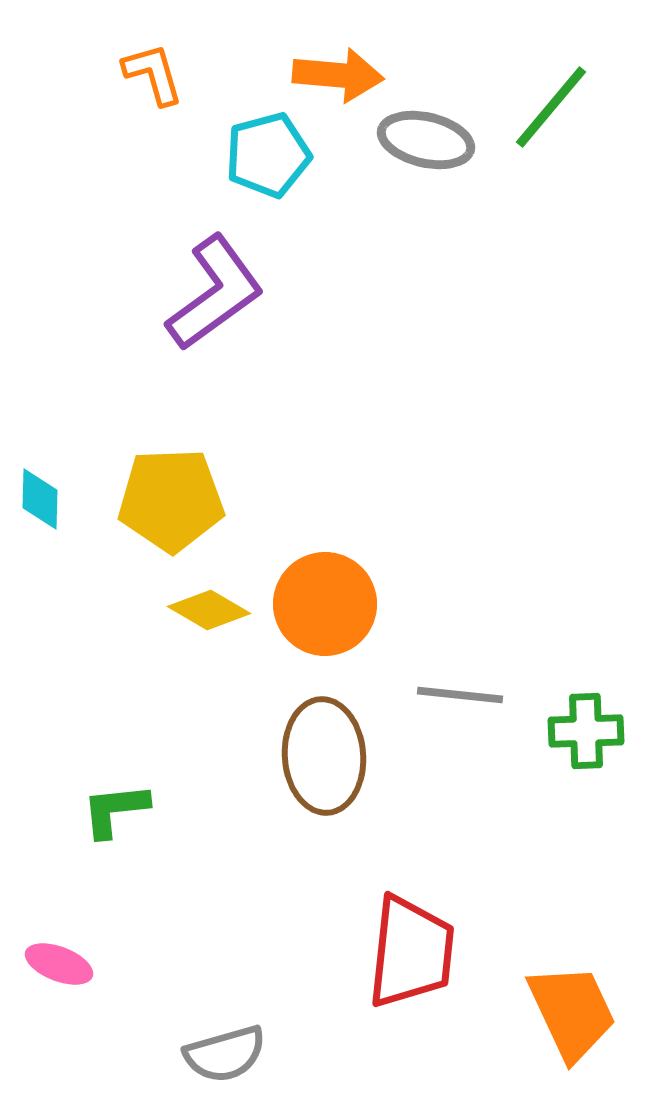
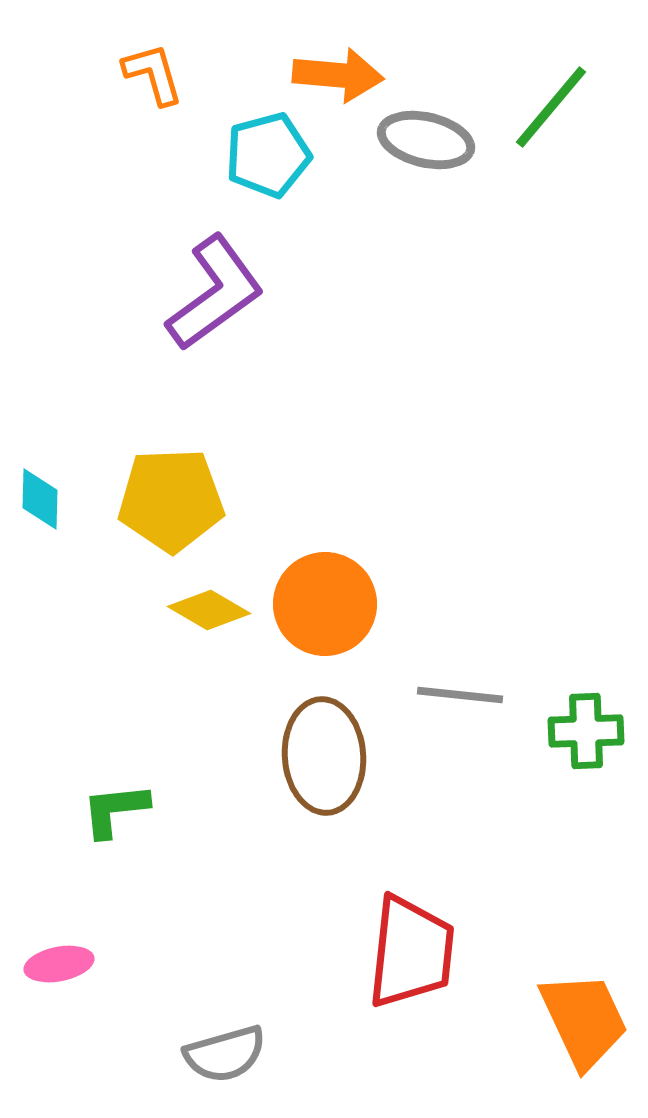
pink ellipse: rotated 32 degrees counterclockwise
orange trapezoid: moved 12 px right, 8 px down
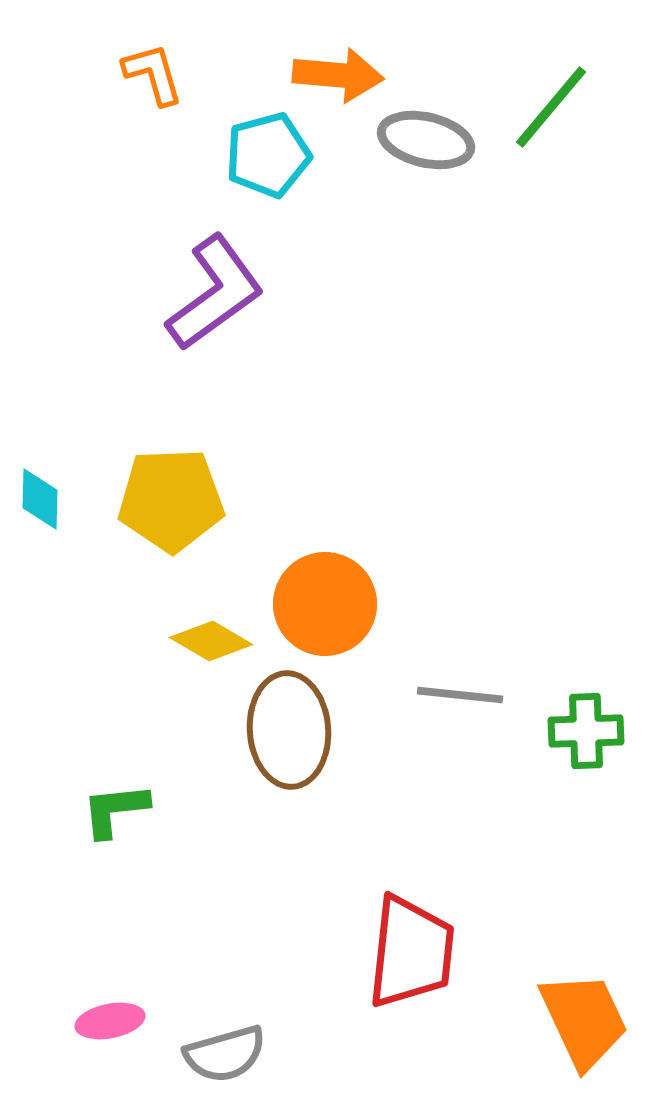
yellow diamond: moved 2 px right, 31 px down
brown ellipse: moved 35 px left, 26 px up
pink ellipse: moved 51 px right, 57 px down
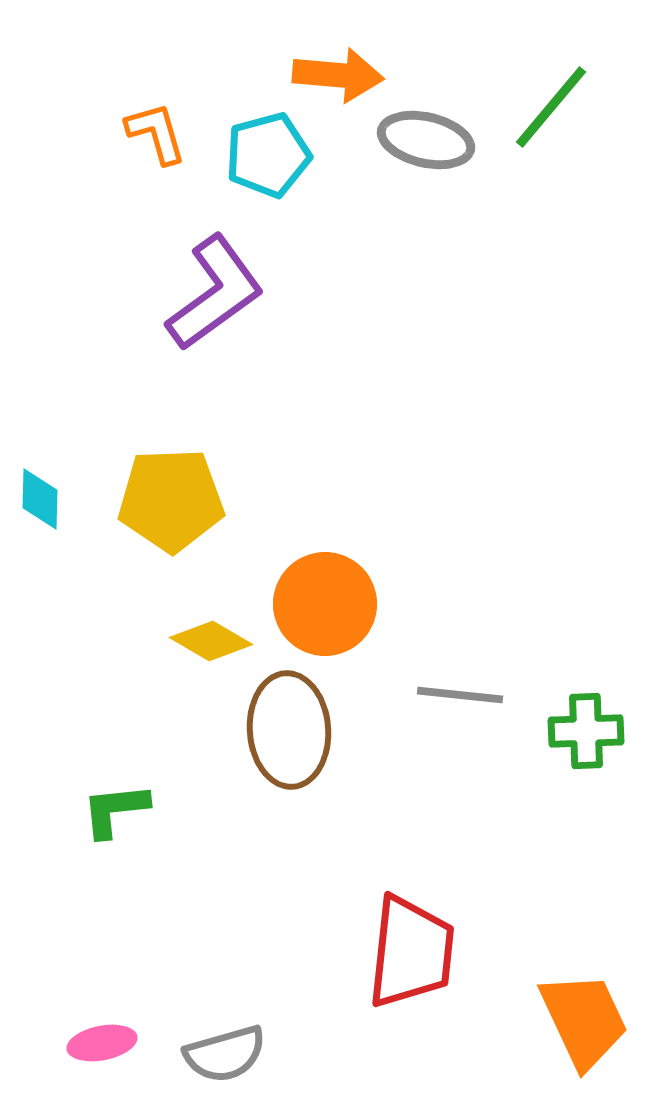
orange L-shape: moved 3 px right, 59 px down
pink ellipse: moved 8 px left, 22 px down
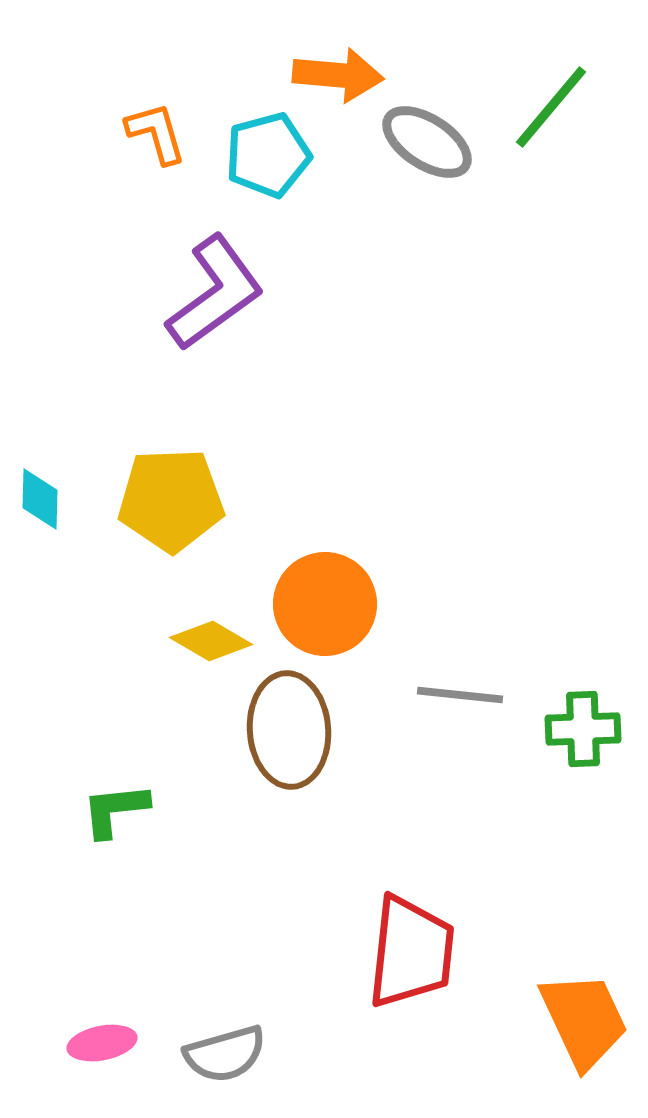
gray ellipse: moved 1 px right, 2 px down; rotated 20 degrees clockwise
green cross: moved 3 px left, 2 px up
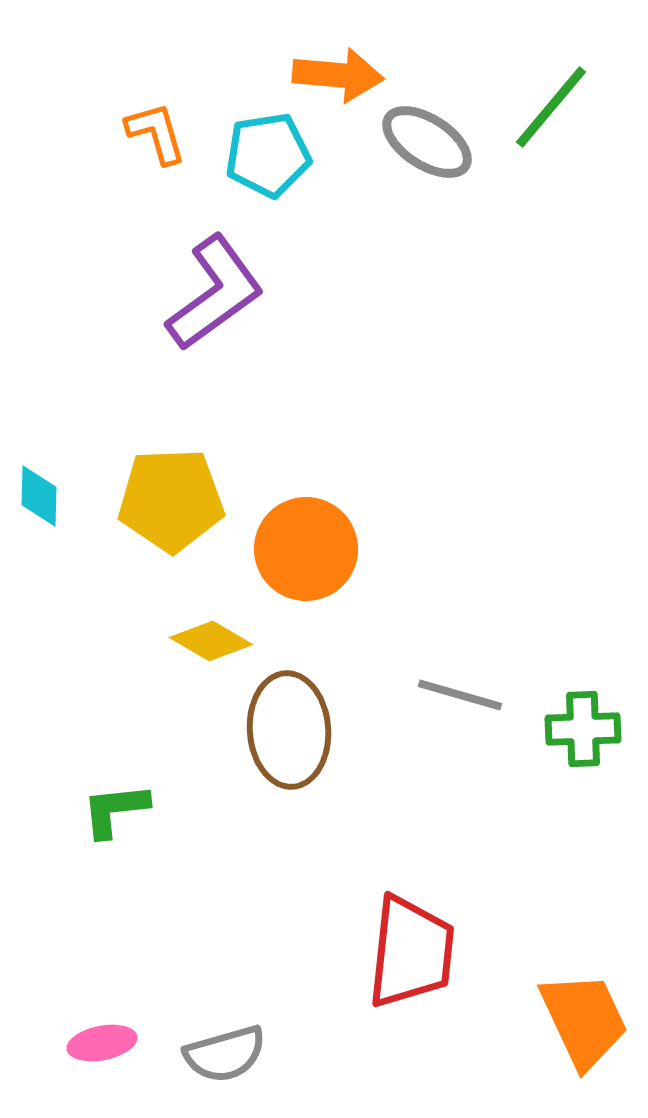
cyan pentagon: rotated 6 degrees clockwise
cyan diamond: moved 1 px left, 3 px up
orange circle: moved 19 px left, 55 px up
gray line: rotated 10 degrees clockwise
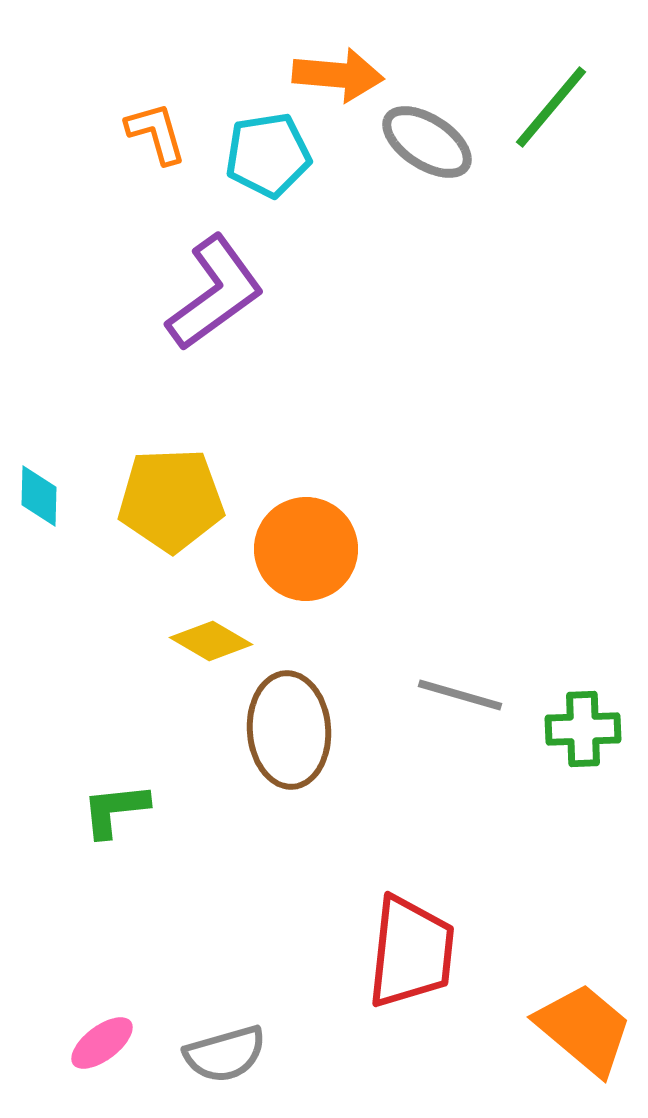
orange trapezoid: moved 9 px down; rotated 25 degrees counterclockwise
pink ellipse: rotated 26 degrees counterclockwise
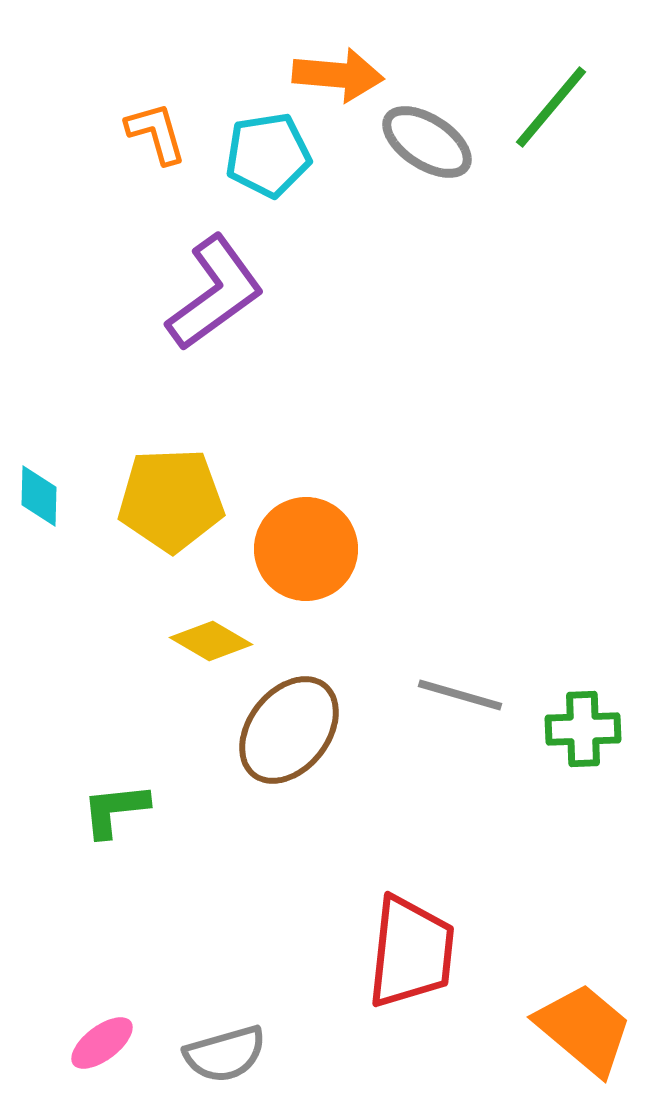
brown ellipse: rotated 42 degrees clockwise
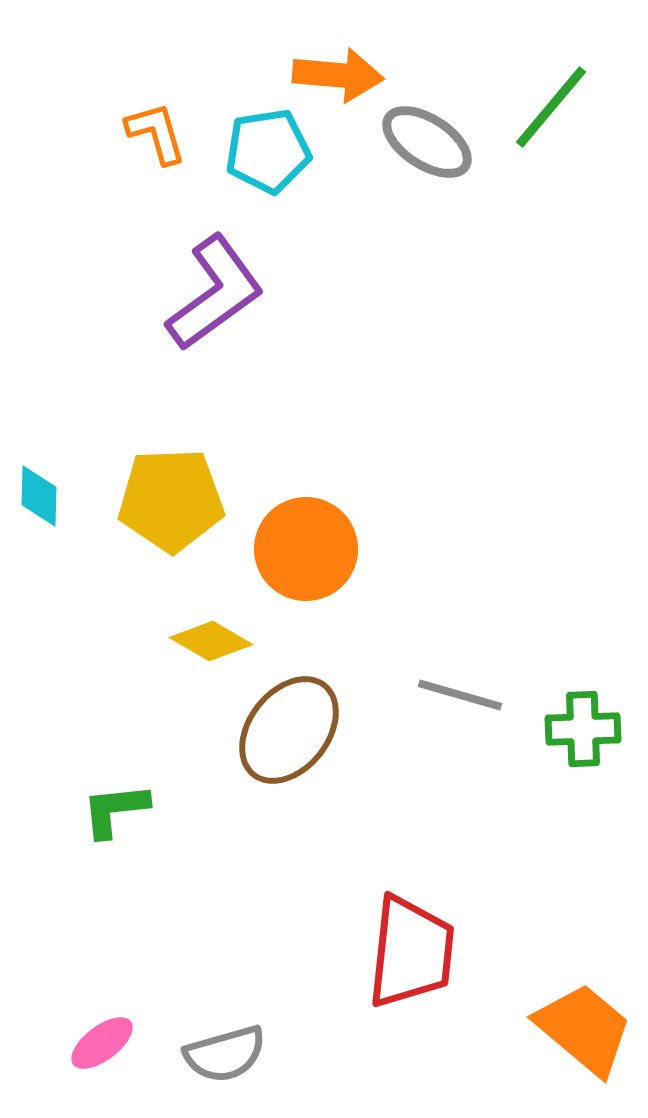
cyan pentagon: moved 4 px up
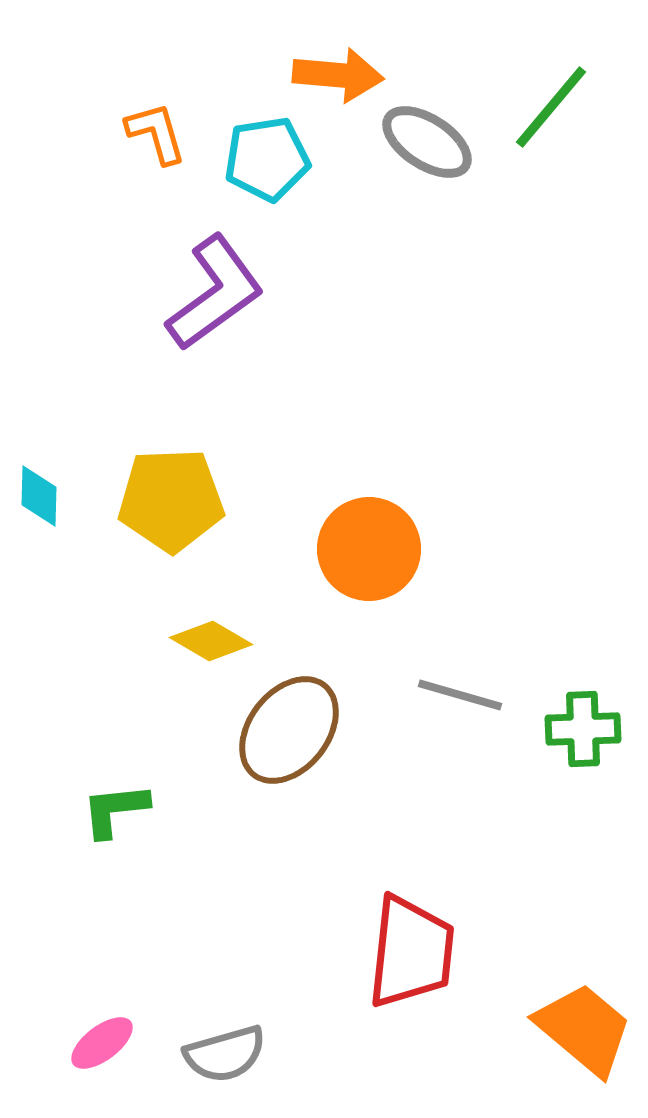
cyan pentagon: moved 1 px left, 8 px down
orange circle: moved 63 px right
